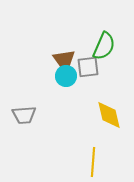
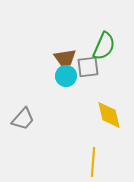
brown trapezoid: moved 1 px right, 1 px up
gray trapezoid: moved 1 px left, 4 px down; rotated 45 degrees counterclockwise
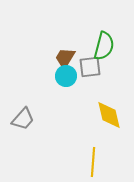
green semicircle: rotated 8 degrees counterclockwise
brown trapezoid: rotated 130 degrees clockwise
gray square: moved 2 px right
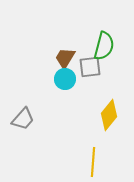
cyan circle: moved 1 px left, 3 px down
yellow diamond: rotated 52 degrees clockwise
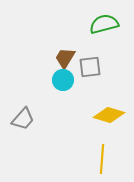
green semicircle: moved 22 px up; rotated 120 degrees counterclockwise
cyan circle: moved 2 px left, 1 px down
yellow diamond: rotated 68 degrees clockwise
yellow line: moved 9 px right, 3 px up
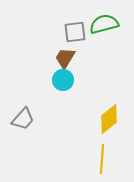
gray square: moved 15 px left, 35 px up
yellow diamond: moved 4 px down; rotated 56 degrees counterclockwise
